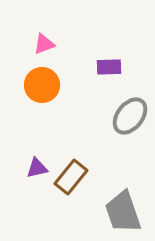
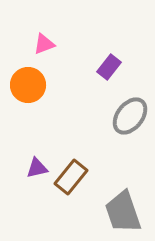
purple rectangle: rotated 50 degrees counterclockwise
orange circle: moved 14 px left
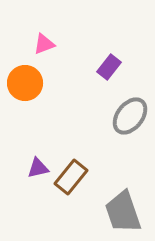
orange circle: moved 3 px left, 2 px up
purple triangle: moved 1 px right
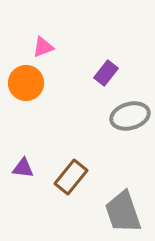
pink triangle: moved 1 px left, 3 px down
purple rectangle: moved 3 px left, 6 px down
orange circle: moved 1 px right
gray ellipse: rotated 36 degrees clockwise
purple triangle: moved 15 px left; rotated 20 degrees clockwise
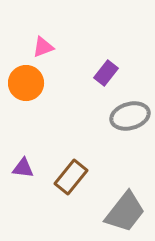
gray trapezoid: moved 2 px right; rotated 123 degrees counterclockwise
